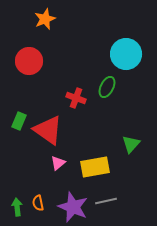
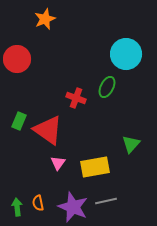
red circle: moved 12 px left, 2 px up
pink triangle: rotated 14 degrees counterclockwise
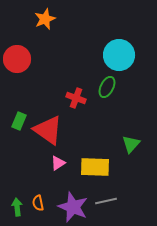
cyan circle: moved 7 px left, 1 px down
pink triangle: rotated 21 degrees clockwise
yellow rectangle: rotated 12 degrees clockwise
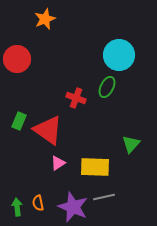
gray line: moved 2 px left, 4 px up
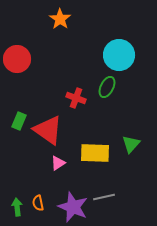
orange star: moved 15 px right; rotated 15 degrees counterclockwise
yellow rectangle: moved 14 px up
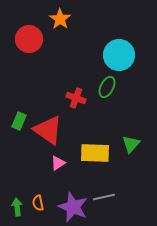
red circle: moved 12 px right, 20 px up
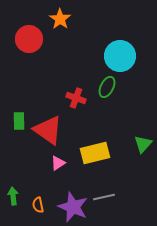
cyan circle: moved 1 px right, 1 px down
green rectangle: rotated 24 degrees counterclockwise
green triangle: moved 12 px right
yellow rectangle: rotated 16 degrees counterclockwise
orange semicircle: moved 2 px down
green arrow: moved 4 px left, 11 px up
